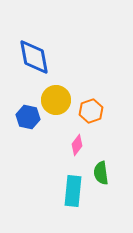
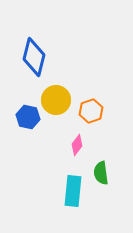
blue diamond: rotated 24 degrees clockwise
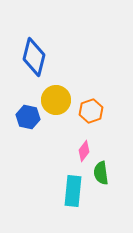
pink diamond: moved 7 px right, 6 px down
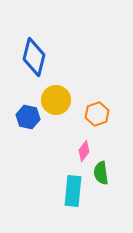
orange hexagon: moved 6 px right, 3 px down
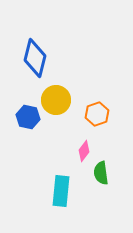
blue diamond: moved 1 px right, 1 px down
cyan rectangle: moved 12 px left
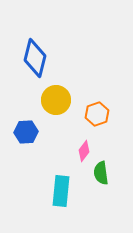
blue hexagon: moved 2 px left, 15 px down; rotated 15 degrees counterclockwise
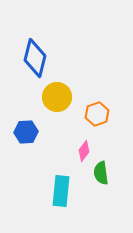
yellow circle: moved 1 px right, 3 px up
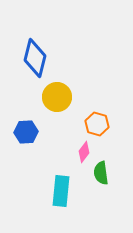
orange hexagon: moved 10 px down; rotated 25 degrees counterclockwise
pink diamond: moved 1 px down
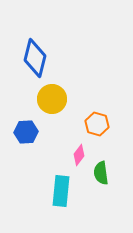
yellow circle: moved 5 px left, 2 px down
pink diamond: moved 5 px left, 3 px down
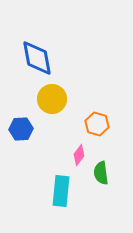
blue diamond: moved 2 px right; rotated 24 degrees counterclockwise
blue hexagon: moved 5 px left, 3 px up
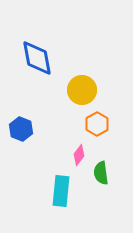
yellow circle: moved 30 px right, 9 px up
orange hexagon: rotated 15 degrees clockwise
blue hexagon: rotated 25 degrees clockwise
